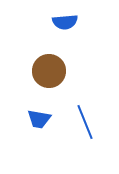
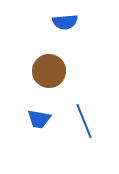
blue line: moved 1 px left, 1 px up
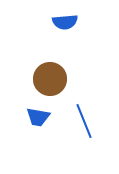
brown circle: moved 1 px right, 8 px down
blue trapezoid: moved 1 px left, 2 px up
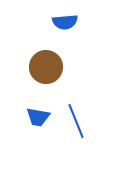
brown circle: moved 4 px left, 12 px up
blue line: moved 8 px left
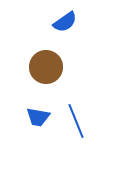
blue semicircle: rotated 30 degrees counterclockwise
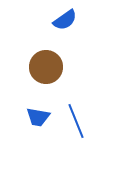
blue semicircle: moved 2 px up
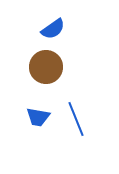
blue semicircle: moved 12 px left, 9 px down
blue line: moved 2 px up
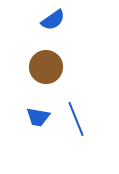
blue semicircle: moved 9 px up
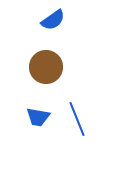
blue line: moved 1 px right
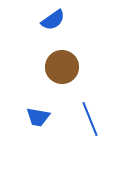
brown circle: moved 16 px right
blue line: moved 13 px right
